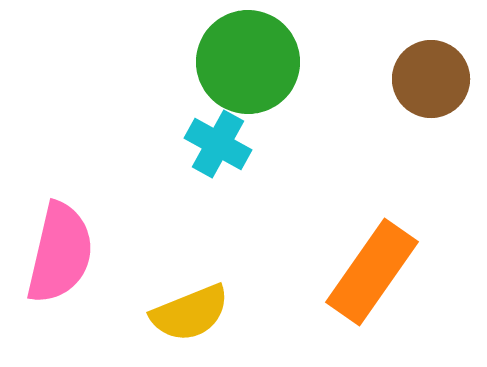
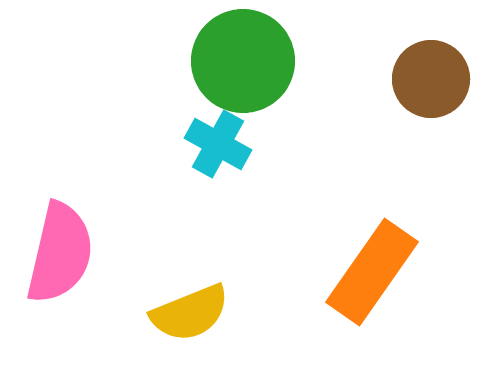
green circle: moved 5 px left, 1 px up
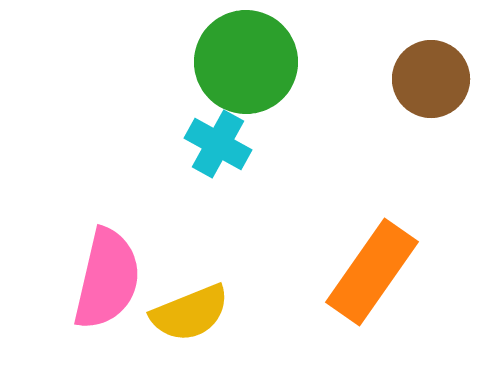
green circle: moved 3 px right, 1 px down
pink semicircle: moved 47 px right, 26 px down
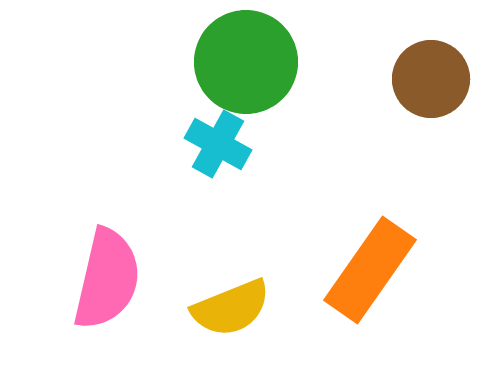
orange rectangle: moved 2 px left, 2 px up
yellow semicircle: moved 41 px right, 5 px up
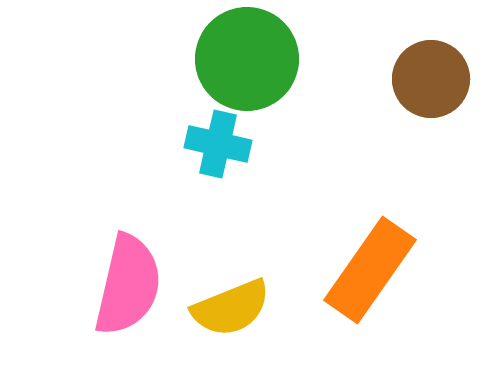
green circle: moved 1 px right, 3 px up
cyan cross: rotated 16 degrees counterclockwise
pink semicircle: moved 21 px right, 6 px down
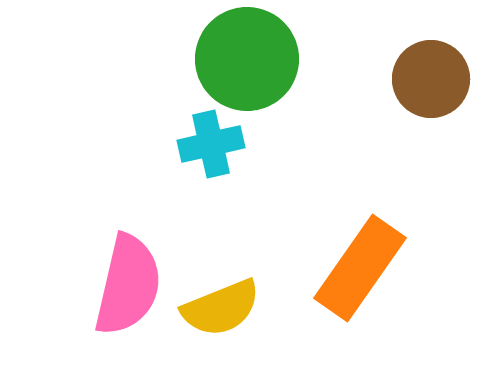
cyan cross: moved 7 px left; rotated 26 degrees counterclockwise
orange rectangle: moved 10 px left, 2 px up
yellow semicircle: moved 10 px left
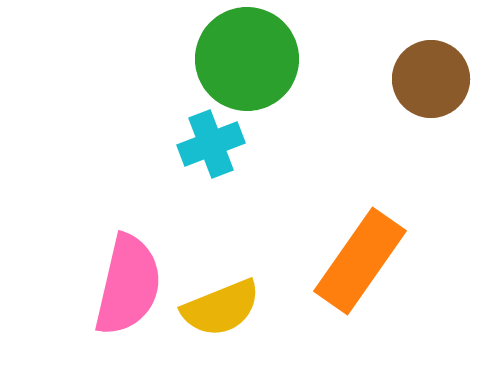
cyan cross: rotated 8 degrees counterclockwise
orange rectangle: moved 7 px up
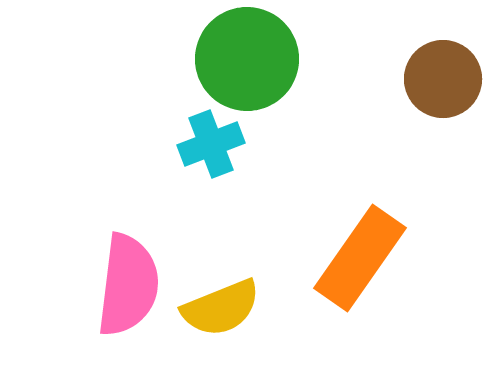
brown circle: moved 12 px right
orange rectangle: moved 3 px up
pink semicircle: rotated 6 degrees counterclockwise
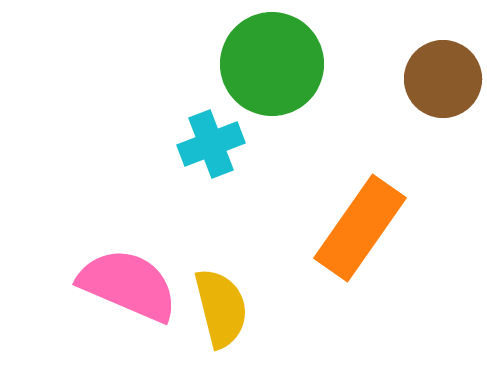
green circle: moved 25 px right, 5 px down
orange rectangle: moved 30 px up
pink semicircle: rotated 74 degrees counterclockwise
yellow semicircle: rotated 82 degrees counterclockwise
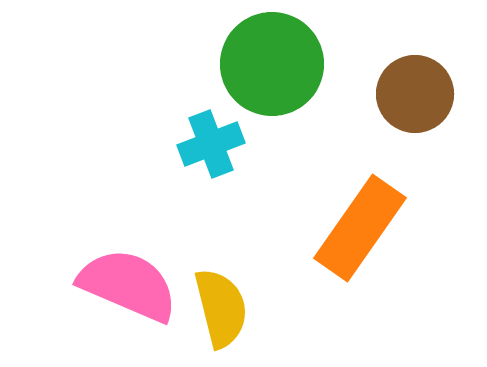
brown circle: moved 28 px left, 15 px down
